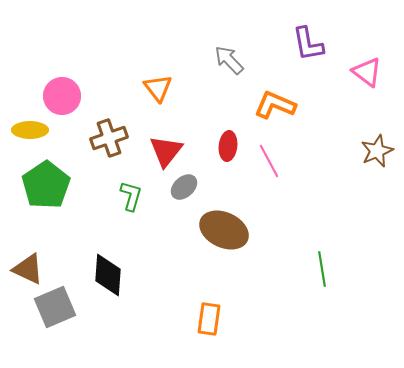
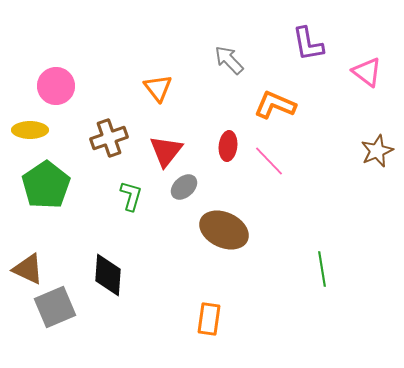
pink circle: moved 6 px left, 10 px up
pink line: rotated 16 degrees counterclockwise
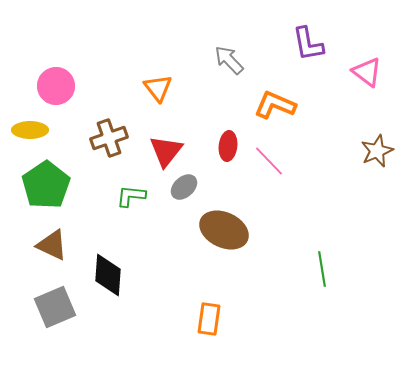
green L-shape: rotated 100 degrees counterclockwise
brown triangle: moved 24 px right, 24 px up
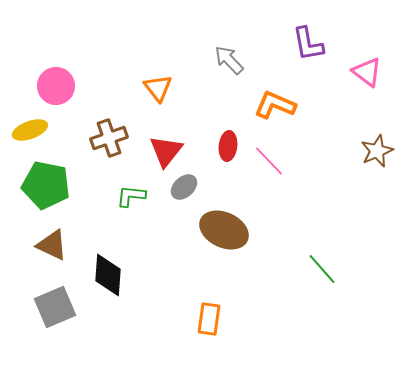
yellow ellipse: rotated 20 degrees counterclockwise
green pentagon: rotated 27 degrees counterclockwise
green line: rotated 32 degrees counterclockwise
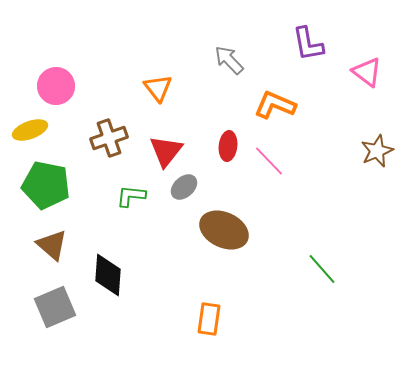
brown triangle: rotated 16 degrees clockwise
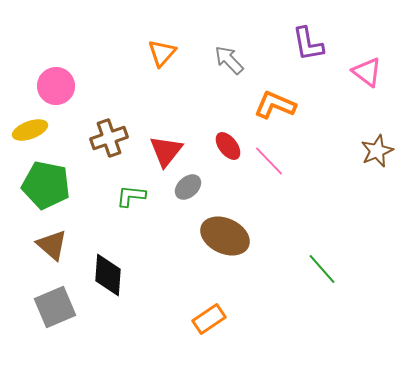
orange triangle: moved 4 px right, 35 px up; rotated 20 degrees clockwise
red ellipse: rotated 44 degrees counterclockwise
gray ellipse: moved 4 px right
brown ellipse: moved 1 px right, 6 px down
orange rectangle: rotated 48 degrees clockwise
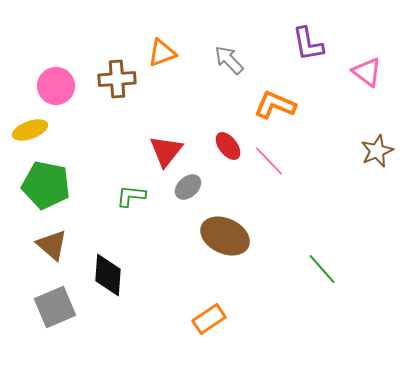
orange triangle: rotated 28 degrees clockwise
brown cross: moved 8 px right, 59 px up; rotated 15 degrees clockwise
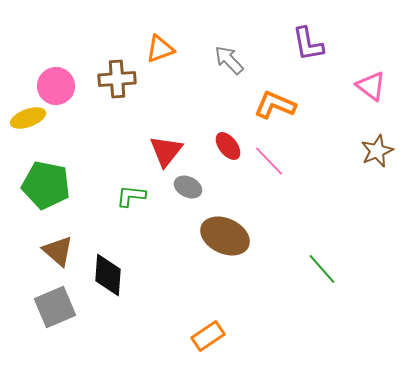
orange triangle: moved 2 px left, 4 px up
pink triangle: moved 4 px right, 14 px down
yellow ellipse: moved 2 px left, 12 px up
gray ellipse: rotated 68 degrees clockwise
brown triangle: moved 6 px right, 6 px down
orange rectangle: moved 1 px left, 17 px down
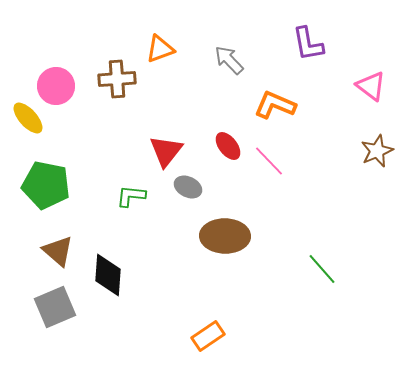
yellow ellipse: rotated 68 degrees clockwise
brown ellipse: rotated 24 degrees counterclockwise
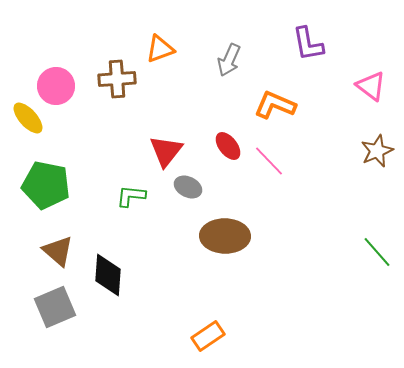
gray arrow: rotated 112 degrees counterclockwise
green line: moved 55 px right, 17 px up
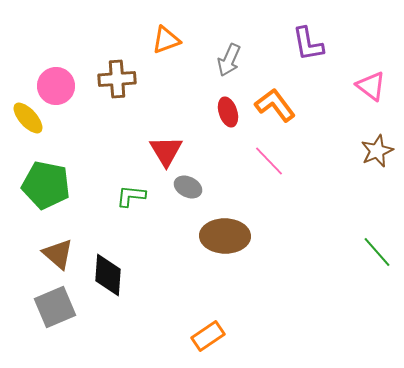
orange triangle: moved 6 px right, 9 px up
orange L-shape: rotated 30 degrees clockwise
red ellipse: moved 34 px up; rotated 20 degrees clockwise
red triangle: rotated 9 degrees counterclockwise
brown triangle: moved 3 px down
